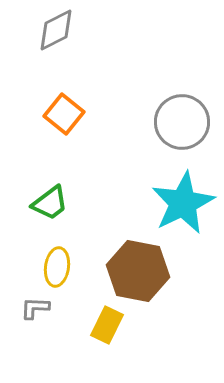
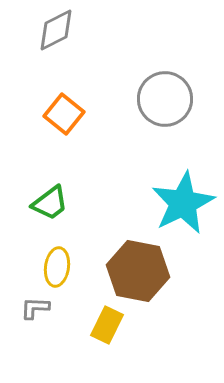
gray circle: moved 17 px left, 23 px up
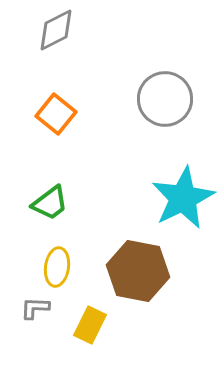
orange square: moved 8 px left
cyan star: moved 5 px up
yellow rectangle: moved 17 px left
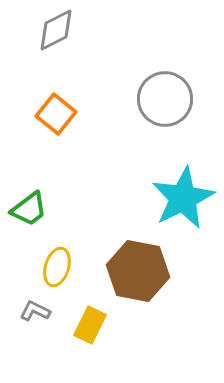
green trapezoid: moved 21 px left, 6 px down
yellow ellipse: rotated 9 degrees clockwise
gray L-shape: moved 3 px down; rotated 24 degrees clockwise
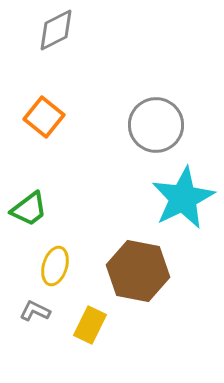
gray circle: moved 9 px left, 26 px down
orange square: moved 12 px left, 3 px down
yellow ellipse: moved 2 px left, 1 px up
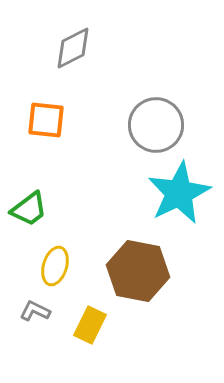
gray diamond: moved 17 px right, 18 px down
orange square: moved 2 px right, 3 px down; rotated 33 degrees counterclockwise
cyan star: moved 4 px left, 5 px up
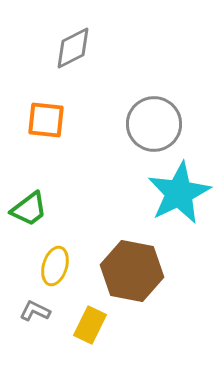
gray circle: moved 2 px left, 1 px up
brown hexagon: moved 6 px left
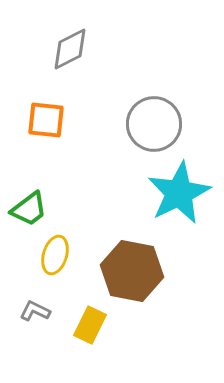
gray diamond: moved 3 px left, 1 px down
yellow ellipse: moved 11 px up
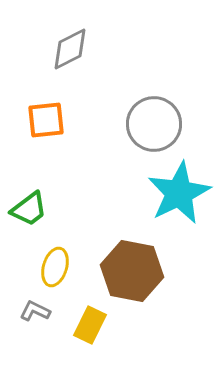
orange square: rotated 12 degrees counterclockwise
yellow ellipse: moved 12 px down
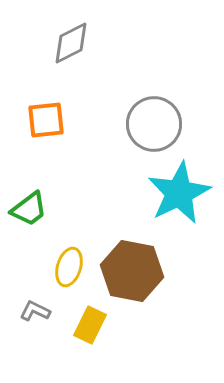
gray diamond: moved 1 px right, 6 px up
yellow ellipse: moved 14 px right
